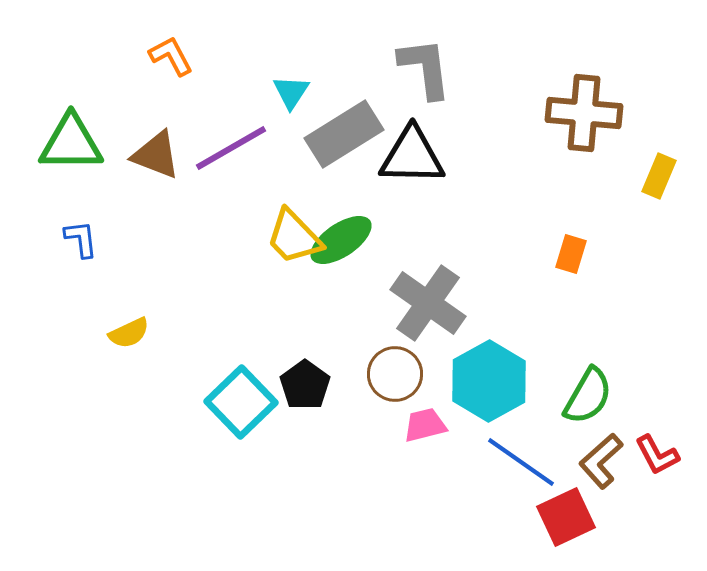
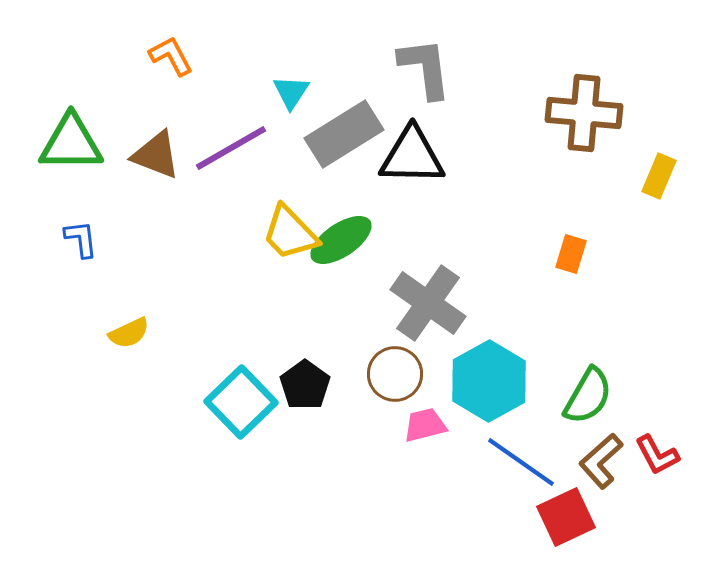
yellow trapezoid: moved 4 px left, 4 px up
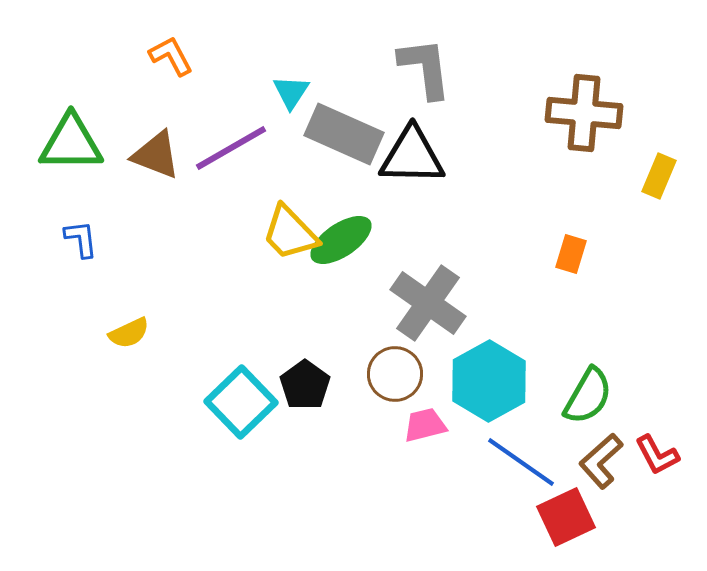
gray rectangle: rotated 56 degrees clockwise
